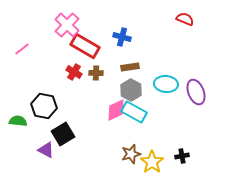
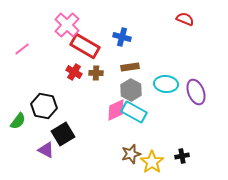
green semicircle: rotated 120 degrees clockwise
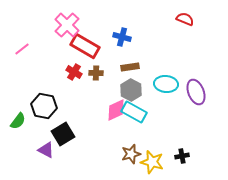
yellow star: rotated 20 degrees counterclockwise
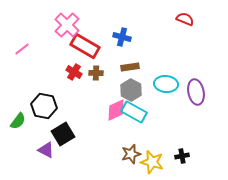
purple ellipse: rotated 10 degrees clockwise
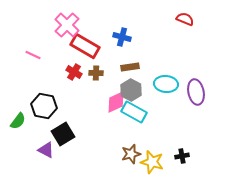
pink line: moved 11 px right, 6 px down; rotated 63 degrees clockwise
pink diamond: moved 8 px up
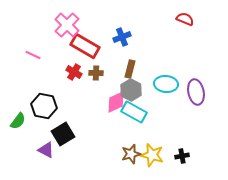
blue cross: rotated 36 degrees counterclockwise
brown rectangle: moved 2 px down; rotated 66 degrees counterclockwise
yellow star: moved 7 px up
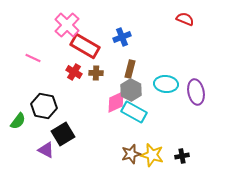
pink line: moved 3 px down
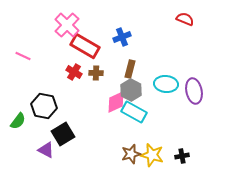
pink line: moved 10 px left, 2 px up
purple ellipse: moved 2 px left, 1 px up
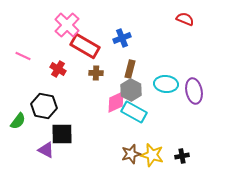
blue cross: moved 1 px down
red cross: moved 16 px left, 3 px up
black square: moved 1 px left; rotated 30 degrees clockwise
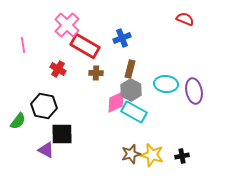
pink line: moved 11 px up; rotated 56 degrees clockwise
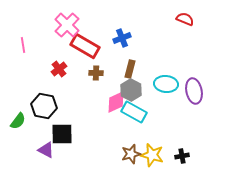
red cross: moved 1 px right; rotated 21 degrees clockwise
